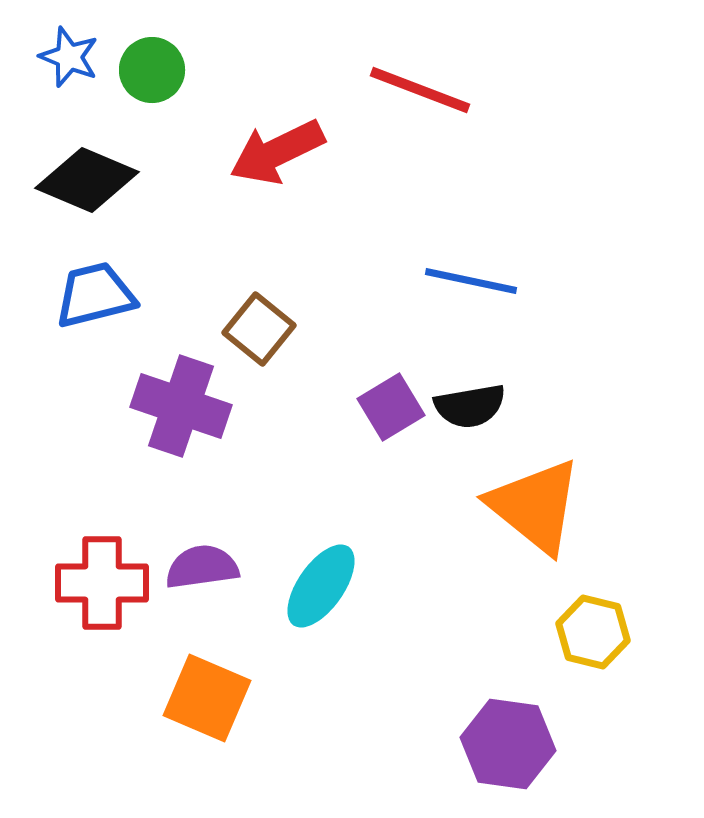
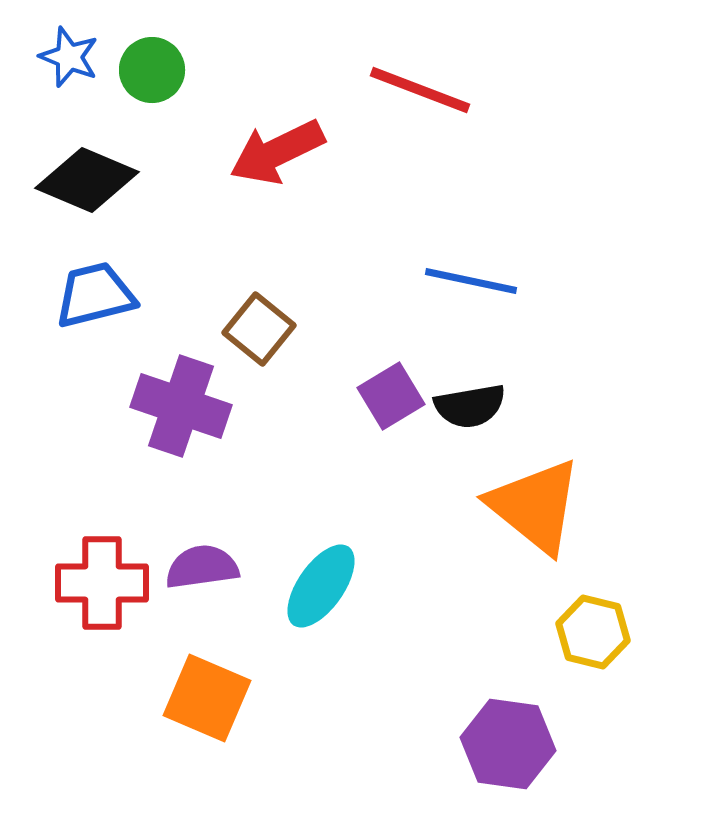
purple square: moved 11 px up
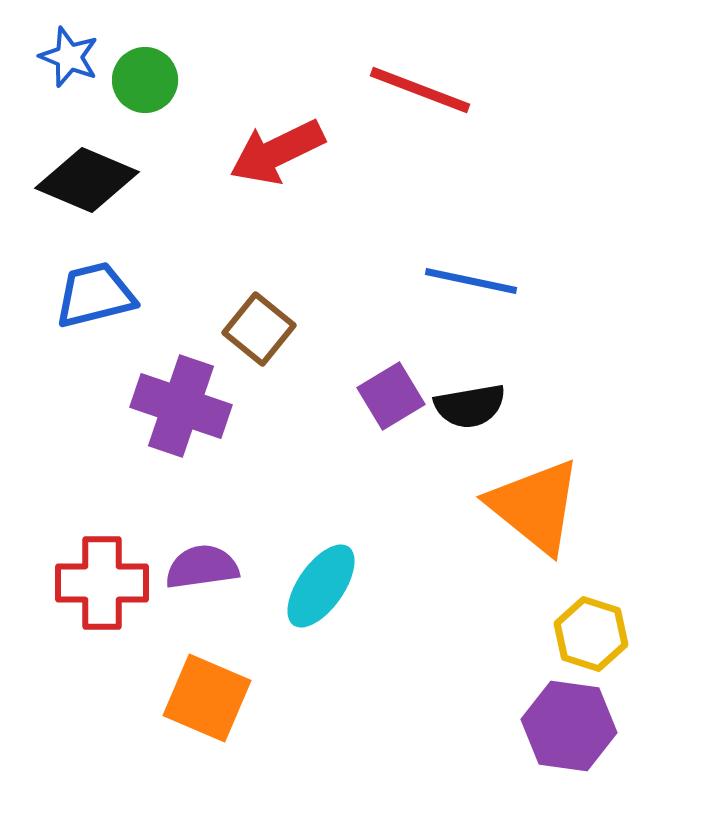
green circle: moved 7 px left, 10 px down
yellow hexagon: moved 2 px left, 2 px down; rotated 4 degrees clockwise
purple hexagon: moved 61 px right, 18 px up
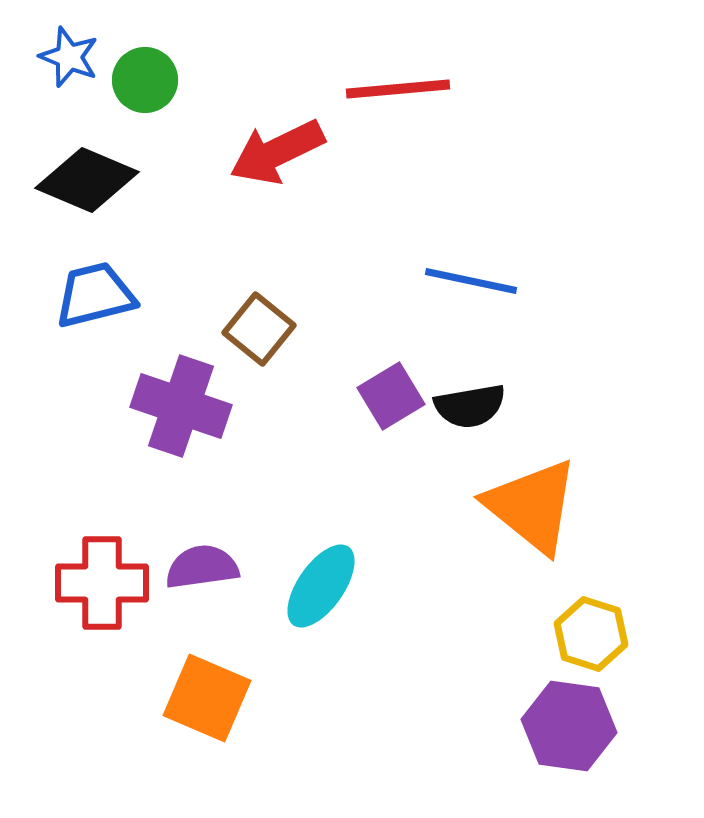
red line: moved 22 px left, 1 px up; rotated 26 degrees counterclockwise
orange triangle: moved 3 px left
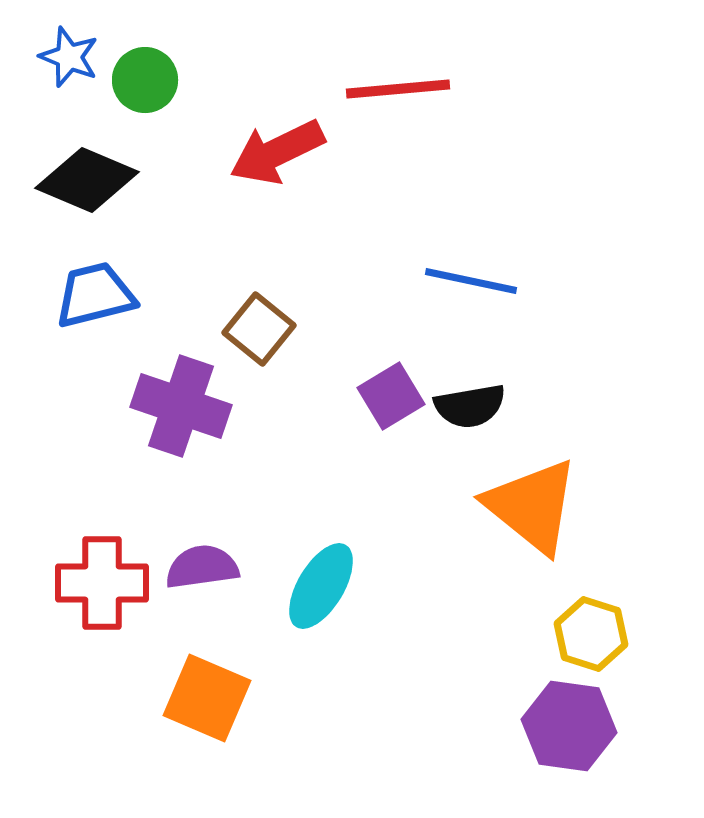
cyan ellipse: rotated 4 degrees counterclockwise
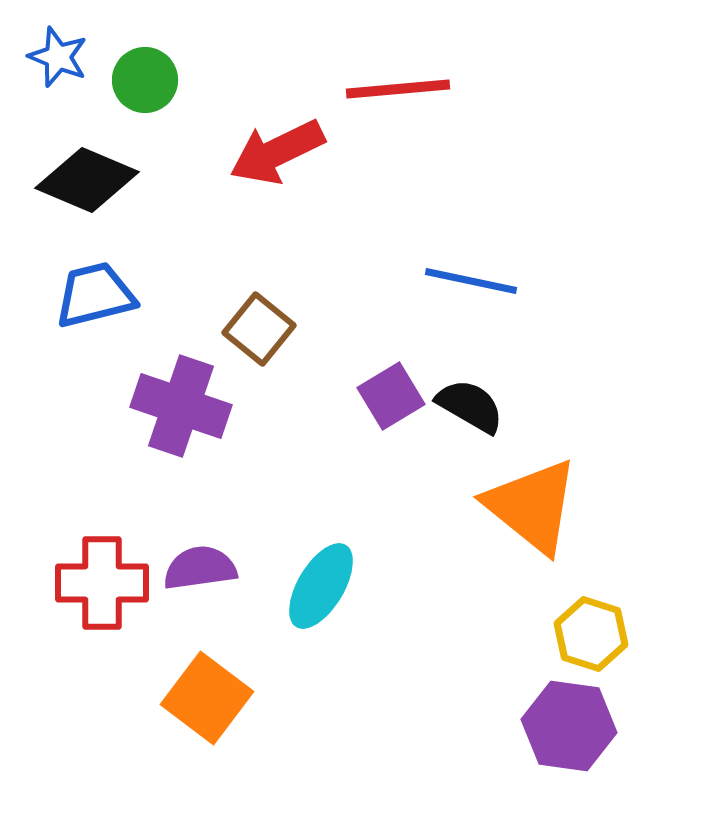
blue star: moved 11 px left
black semicircle: rotated 140 degrees counterclockwise
purple semicircle: moved 2 px left, 1 px down
orange square: rotated 14 degrees clockwise
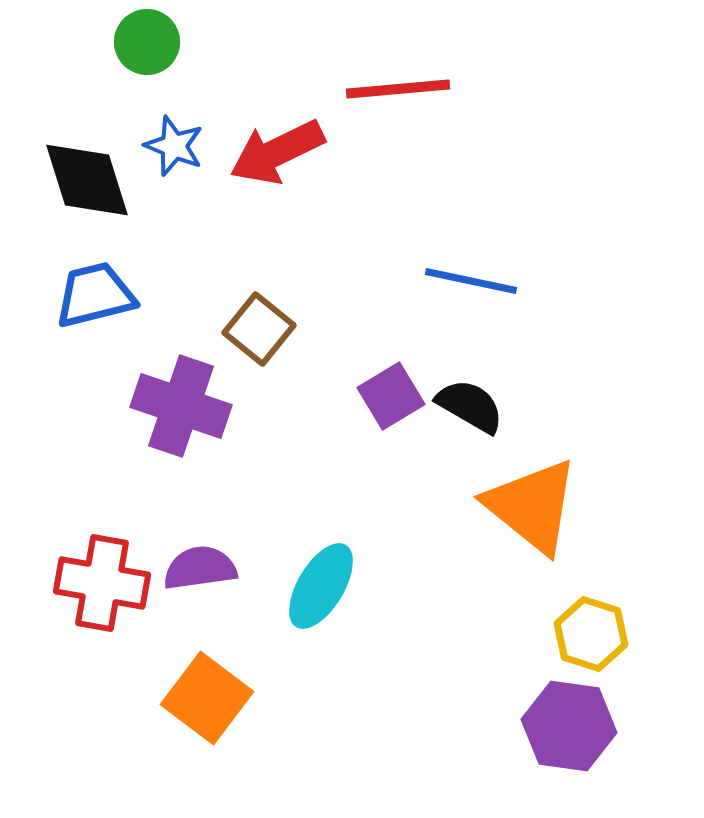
blue star: moved 116 px right, 89 px down
green circle: moved 2 px right, 38 px up
black diamond: rotated 50 degrees clockwise
red cross: rotated 10 degrees clockwise
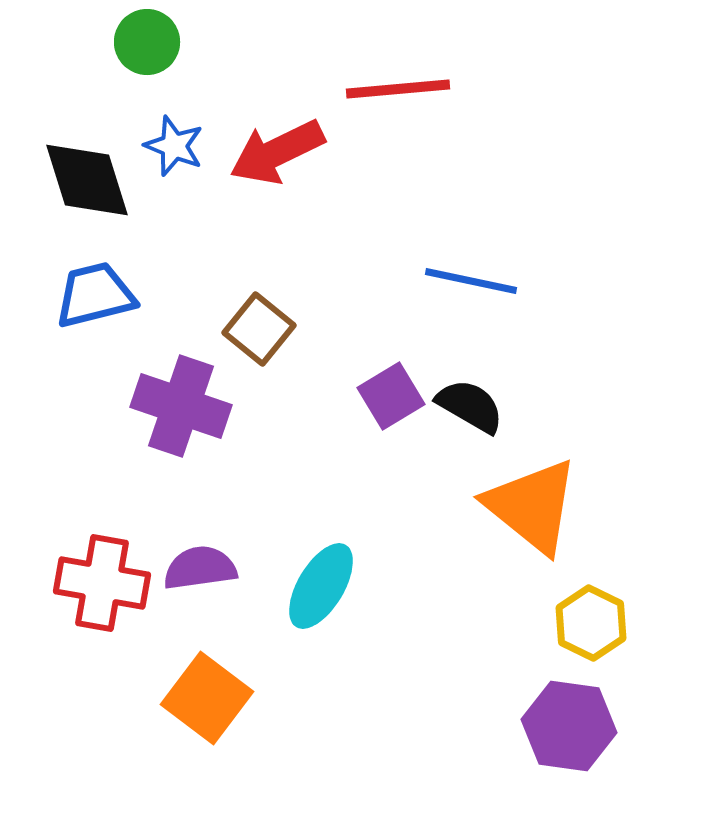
yellow hexagon: moved 11 px up; rotated 8 degrees clockwise
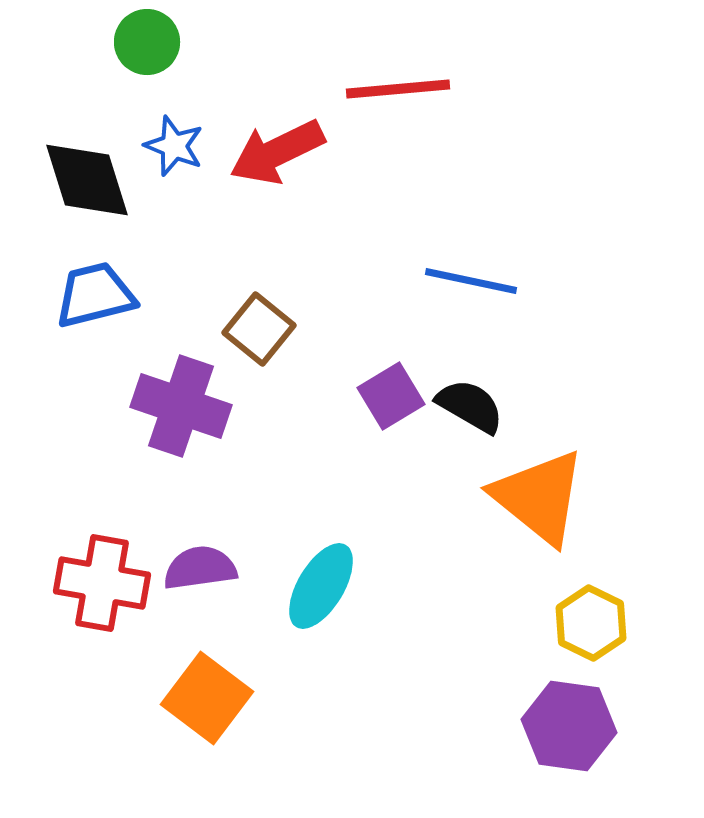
orange triangle: moved 7 px right, 9 px up
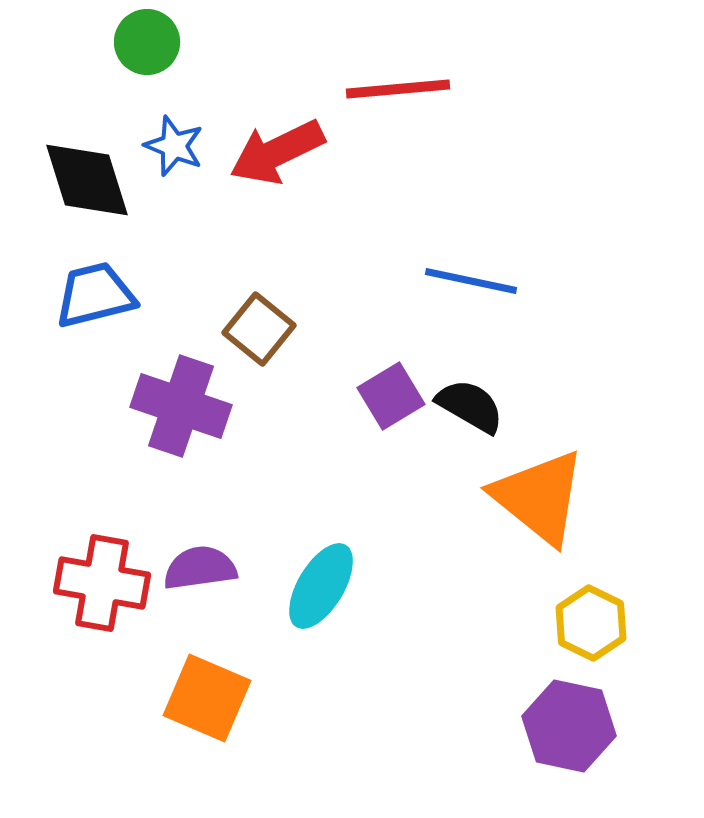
orange square: rotated 14 degrees counterclockwise
purple hexagon: rotated 4 degrees clockwise
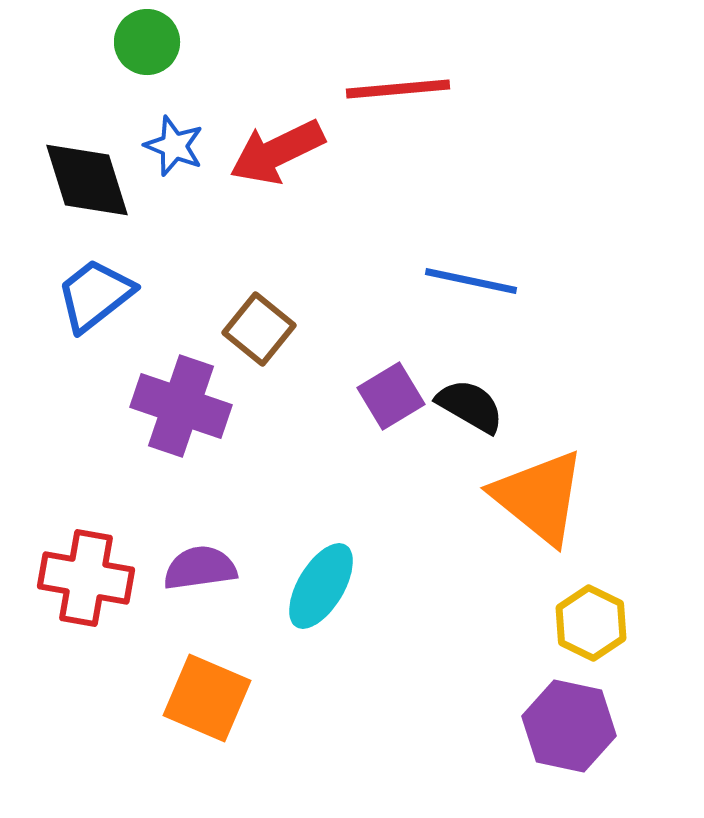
blue trapezoid: rotated 24 degrees counterclockwise
red cross: moved 16 px left, 5 px up
